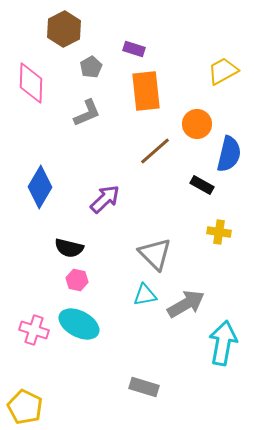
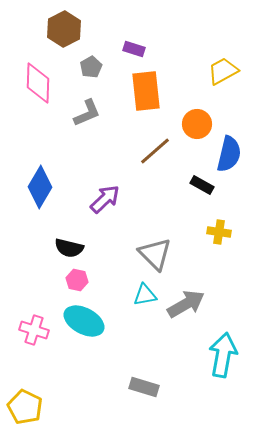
pink diamond: moved 7 px right
cyan ellipse: moved 5 px right, 3 px up
cyan arrow: moved 12 px down
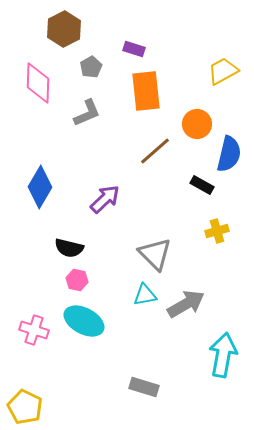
yellow cross: moved 2 px left, 1 px up; rotated 25 degrees counterclockwise
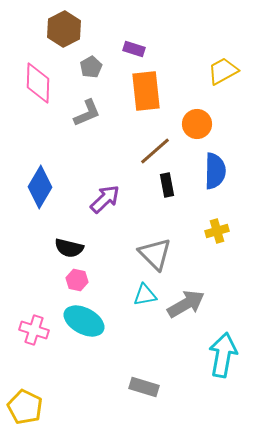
blue semicircle: moved 14 px left, 17 px down; rotated 12 degrees counterclockwise
black rectangle: moved 35 px left; rotated 50 degrees clockwise
